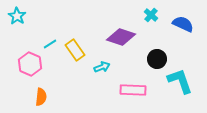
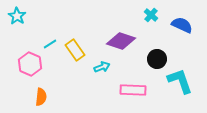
blue semicircle: moved 1 px left, 1 px down
purple diamond: moved 4 px down
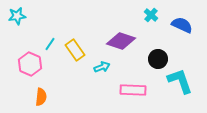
cyan star: rotated 30 degrees clockwise
cyan line: rotated 24 degrees counterclockwise
black circle: moved 1 px right
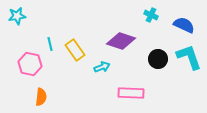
cyan cross: rotated 16 degrees counterclockwise
blue semicircle: moved 2 px right
cyan line: rotated 48 degrees counterclockwise
pink hexagon: rotated 10 degrees counterclockwise
cyan L-shape: moved 9 px right, 24 px up
pink rectangle: moved 2 px left, 3 px down
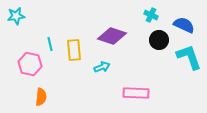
cyan star: moved 1 px left
purple diamond: moved 9 px left, 5 px up
yellow rectangle: moved 1 px left; rotated 30 degrees clockwise
black circle: moved 1 px right, 19 px up
pink rectangle: moved 5 px right
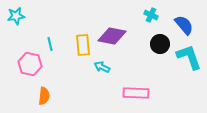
blue semicircle: rotated 25 degrees clockwise
purple diamond: rotated 8 degrees counterclockwise
black circle: moved 1 px right, 4 px down
yellow rectangle: moved 9 px right, 5 px up
cyan arrow: rotated 133 degrees counterclockwise
orange semicircle: moved 3 px right, 1 px up
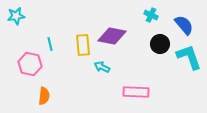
pink rectangle: moved 1 px up
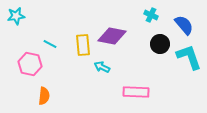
cyan line: rotated 48 degrees counterclockwise
